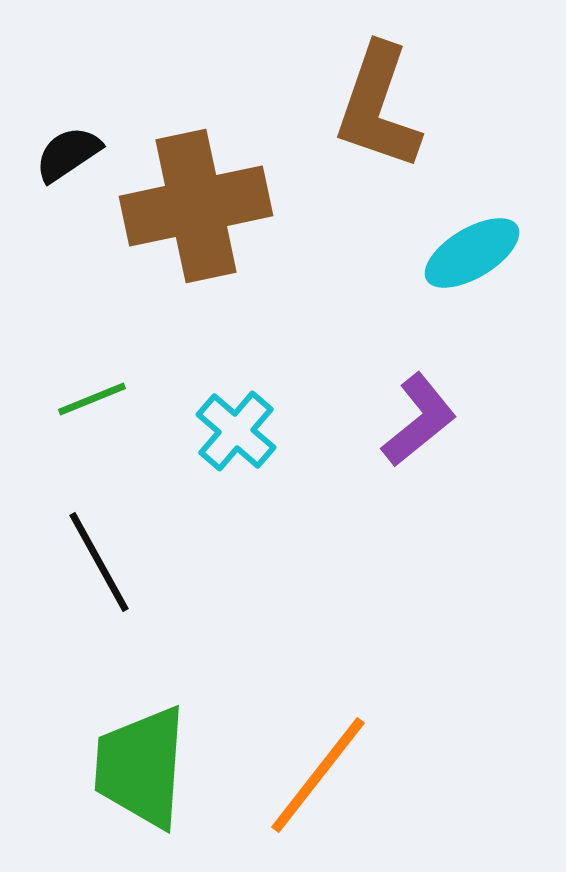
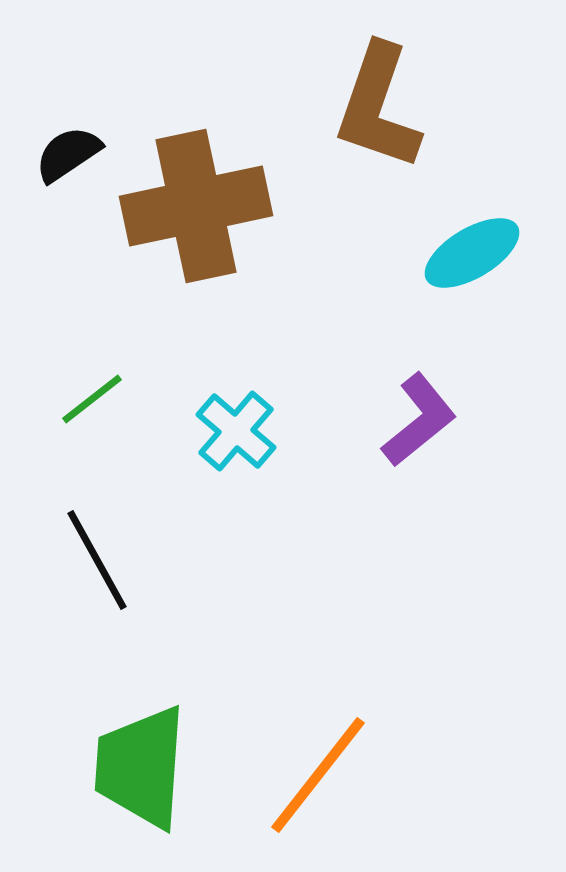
green line: rotated 16 degrees counterclockwise
black line: moved 2 px left, 2 px up
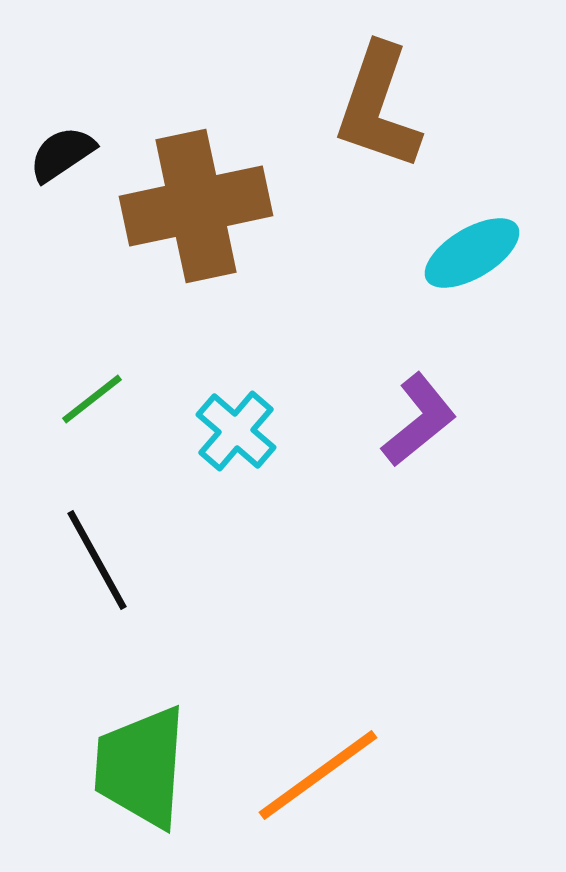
black semicircle: moved 6 px left
orange line: rotated 16 degrees clockwise
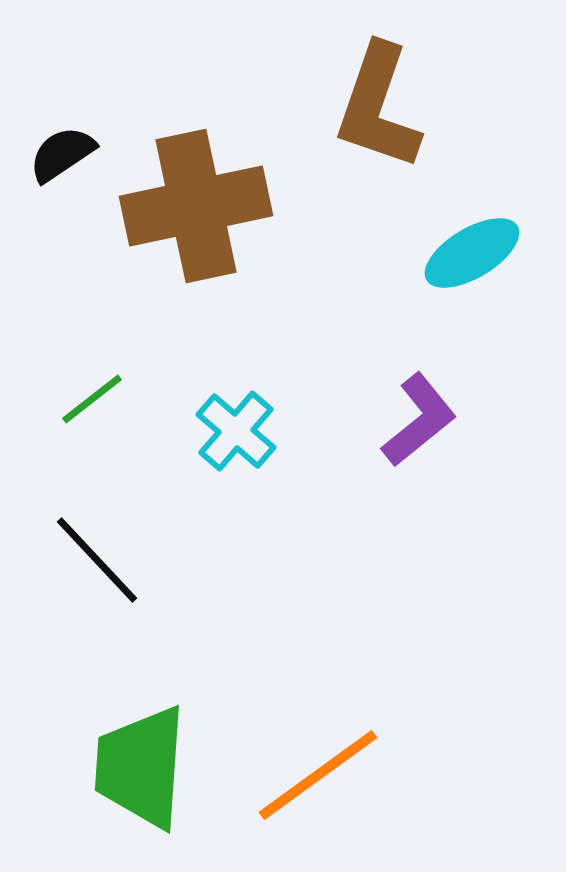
black line: rotated 14 degrees counterclockwise
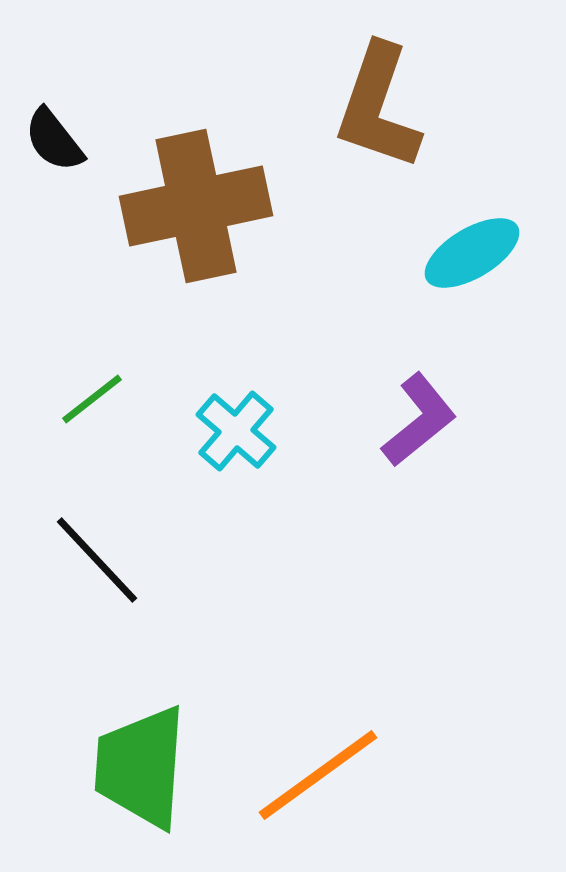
black semicircle: moved 8 px left, 14 px up; rotated 94 degrees counterclockwise
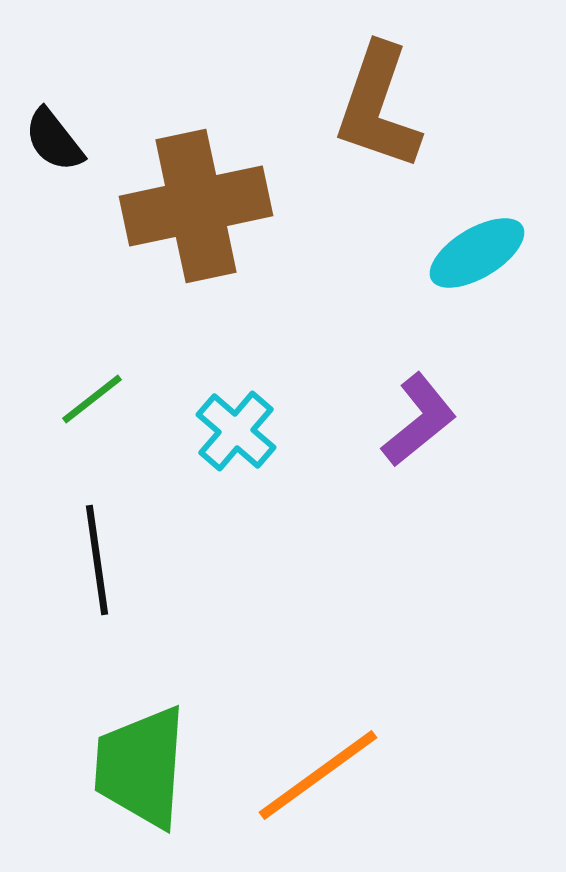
cyan ellipse: moved 5 px right
black line: rotated 35 degrees clockwise
